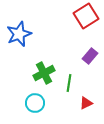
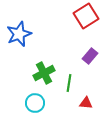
red triangle: rotated 32 degrees clockwise
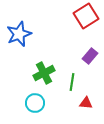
green line: moved 3 px right, 1 px up
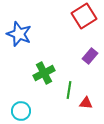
red square: moved 2 px left
blue star: rotated 30 degrees counterclockwise
green line: moved 3 px left, 8 px down
cyan circle: moved 14 px left, 8 px down
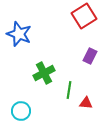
purple rectangle: rotated 14 degrees counterclockwise
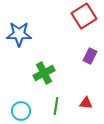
blue star: rotated 20 degrees counterclockwise
green line: moved 13 px left, 16 px down
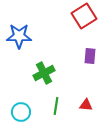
blue star: moved 2 px down
purple rectangle: rotated 21 degrees counterclockwise
red triangle: moved 2 px down
cyan circle: moved 1 px down
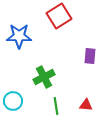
red square: moved 25 px left
green cross: moved 4 px down
green line: rotated 18 degrees counterclockwise
cyan circle: moved 8 px left, 11 px up
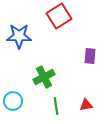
red triangle: rotated 16 degrees counterclockwise
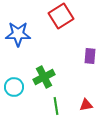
red square: moved 2 px right
blue star: moved 1 px left, 2 px up
cyan circle: moved 1 px right, 14 px up
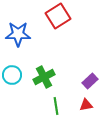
red square: moved 3 px left
purple rectangle: moved 25 px down; rotated 42 degrees clockwise
cyan circle: moved 2 px left, 12 px up
